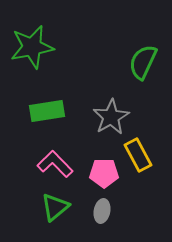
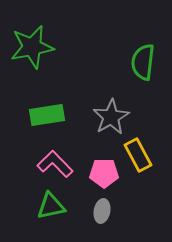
green semicircle: rotated 18 degrees counterclockwise
green rectangle: moved 4 px down
green triangle: moved 4 px left, 1 px up; rotated 28 degrees clockwise
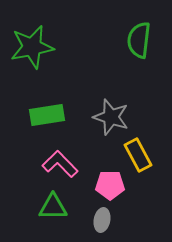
green semicircle: moved 4 px left, 22 px up
gray star: rotated 24 degrees counterclockwise
pink L-shape: moved 5 px right
pink pentagon: moved 6 px right, 12 px down
green triangle: moved 2 px right, 1 px down; rotated 12 degrees clockwise
gray ellipse: moved 9 px down
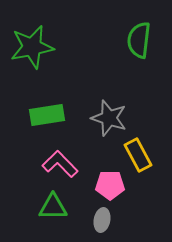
gray star: moved 2 px left, 1 px down
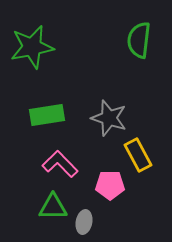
gray ellipse: moved 18 px left, 2 px down
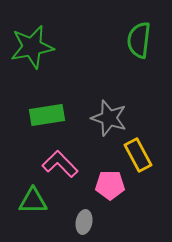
green triangle: moved 20 px left, 6 px up
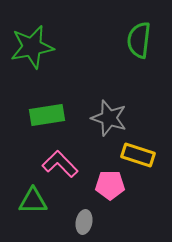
yellow rectangle: rotated 44 degrees counterclockwise
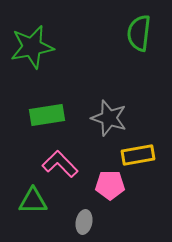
green semicircle: moved 7 px up
yellow rectangle: rotated 28 degrees counterclockwise
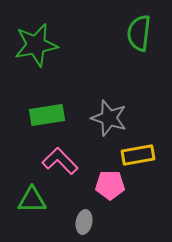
green star: moved 4 px right, 2 px up
pink L-shape: moved 3 px up
green triangle: moved 1 px left, 1 px up
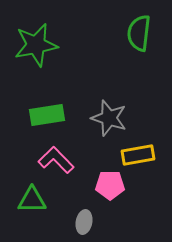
pink L-shape: moved 4 px left, 1 px up
